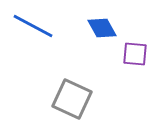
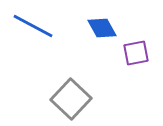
purple square: moved 1 px right, 1 px up; rotated 16 degrees counterclockwise
gray square: moved 1 px left; rotated 18 degrees clockwise
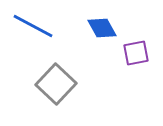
gray square: moved 15 px left, 15 px up
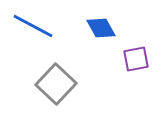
blue diamond: moved 1 px left
purple square: moved 6 px down
